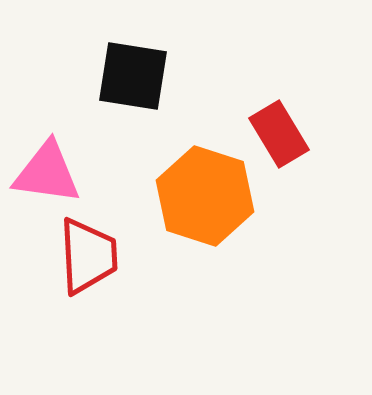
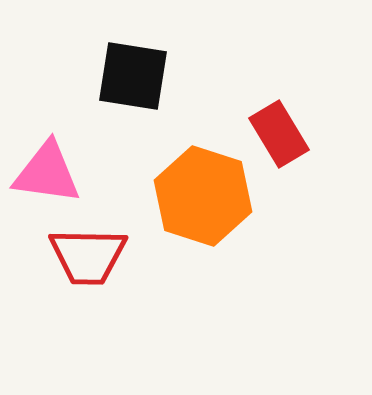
orange hexagon: moved 2 px left
red trapezoid: rotated 94 degrees clockwise
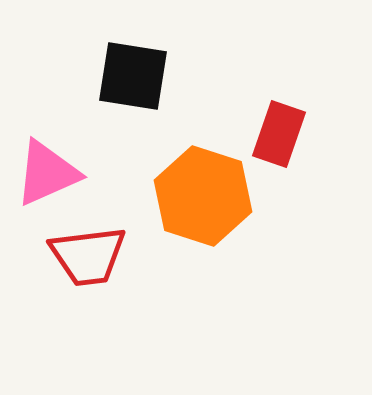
red rectangle: rotated 50 degrees clockwise
pink triangle: rotated 32 degrees counterclockwise
red trapezoid: rotated 8 degrees counterclockwise
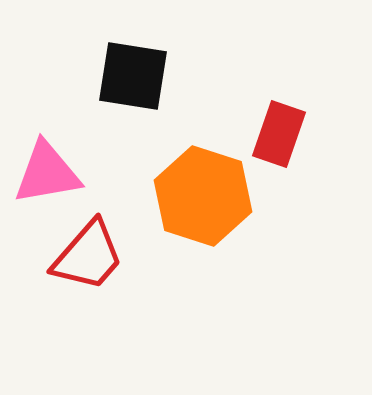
pink triangle: rotated 14 degrees clockwise
red trapezoid: rotated 42 degrees counterclockwise
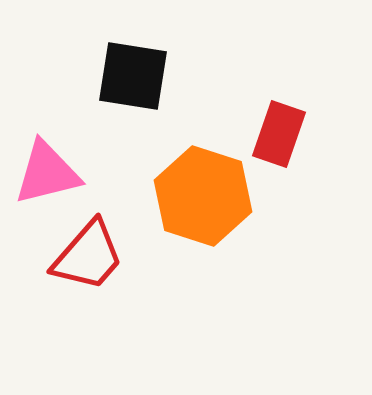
pink triangle: rotated 4 degrees counterclockwise
